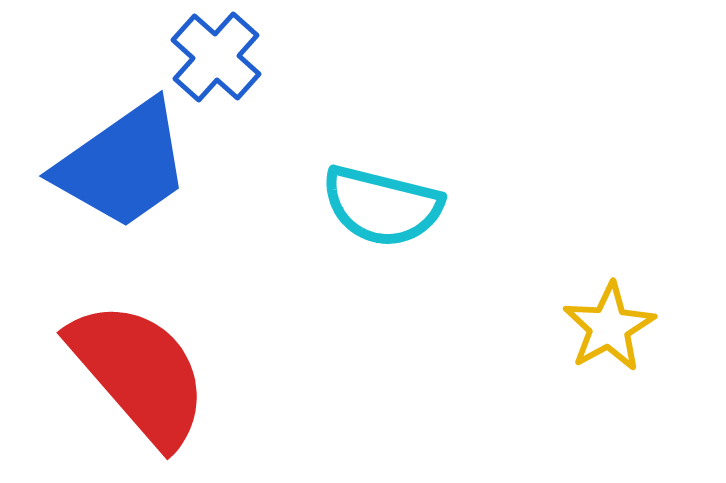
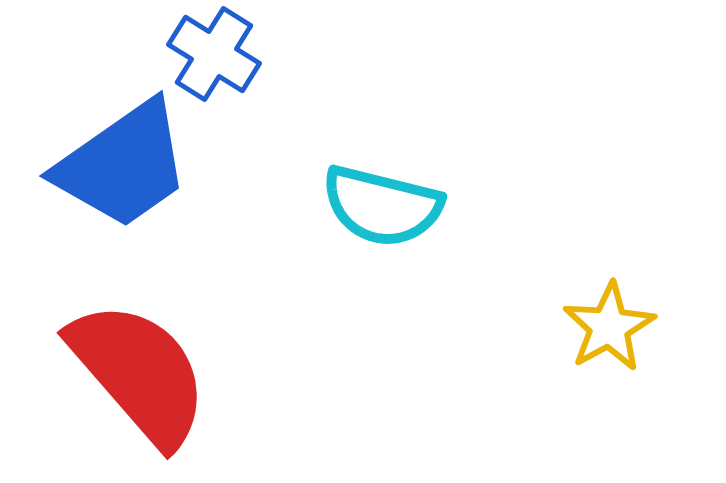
blue cross: moved 2 px left, 3 px up; rotated 10 degrees counterclockwise
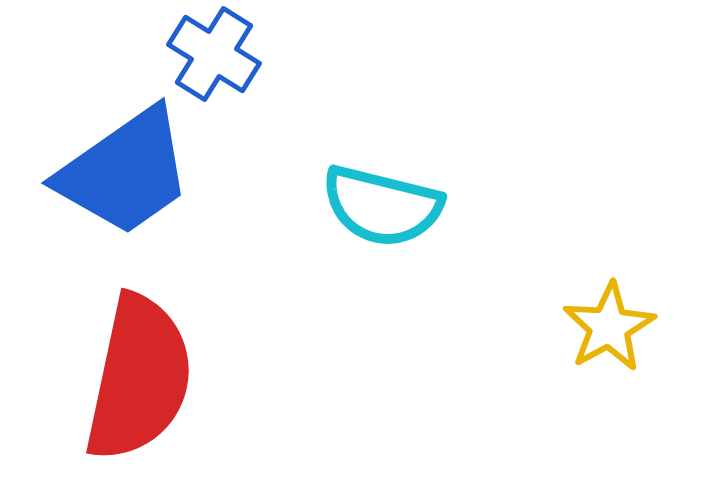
blue trapezoid: moved 2 px right, 7 px down
red semicircle: moved 5 px down; rotated 53 degrees clockwise
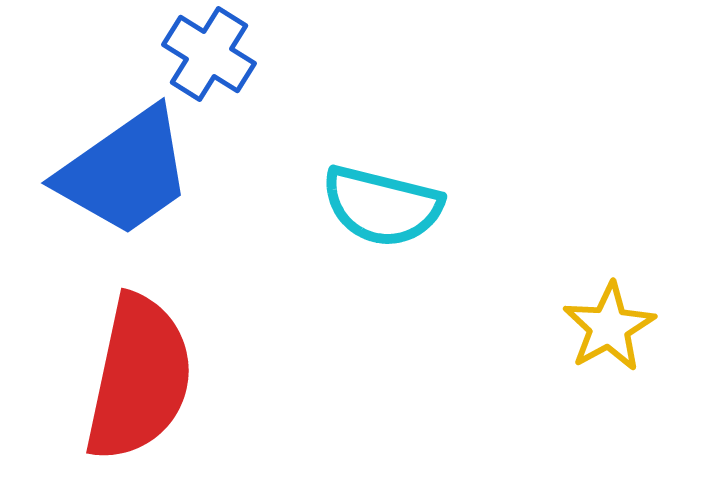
blue cross: moved 5 px left
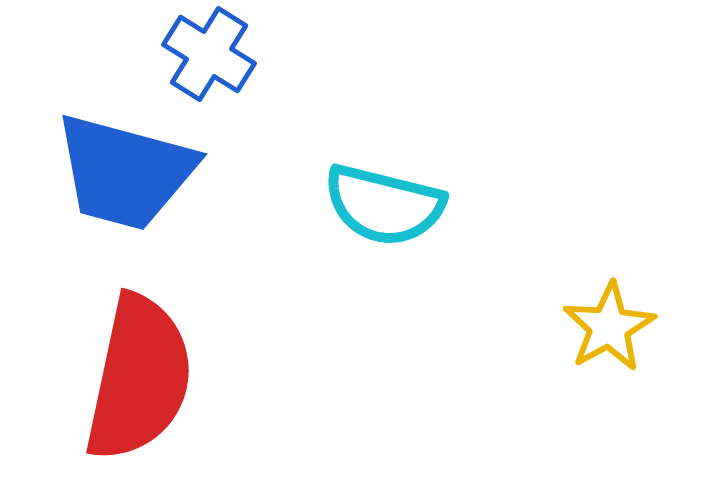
blue trapezoid: rotated 50 degrees clockwise
cyan semicircle: moved 2 px right, 1 px up
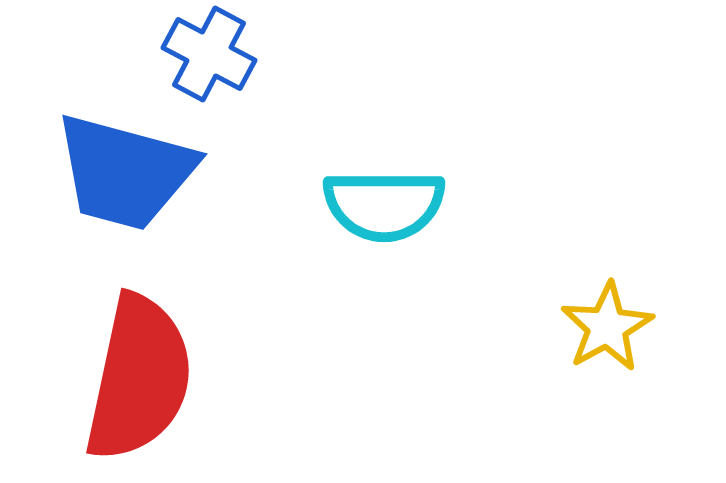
blue cross: rotated 4 degrees counterclockwise
cyan semicircle: rotated 14 degrees counterclockwise
yellow star: moved 2 px left
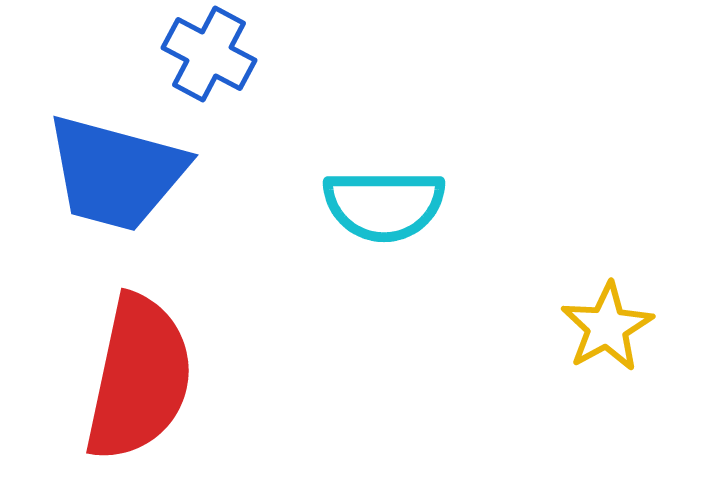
blue trapezoid: moved 9 px left, 1 px down
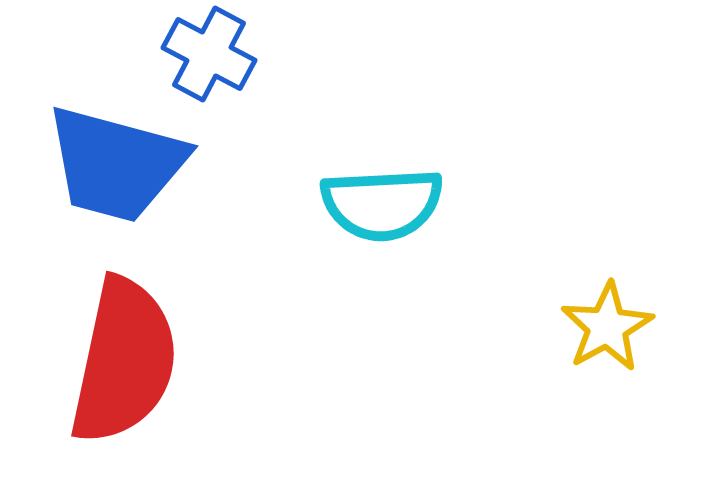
blue trapezoid: moved 9 px up
cyan semicircle: moved 2 px left, 1 px up; rotated 3 degrees counterclockwise
red semicircle: moved 15 px left, 17 px up
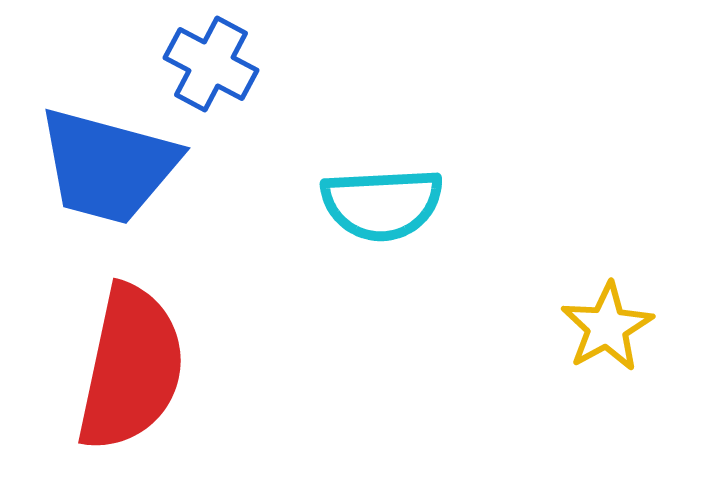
blue cross: moved 2 px right, 10 px down
blue trapezoid: moved 8 px left, 2 px down
red semicircle: moved 7 px right, 7 px down
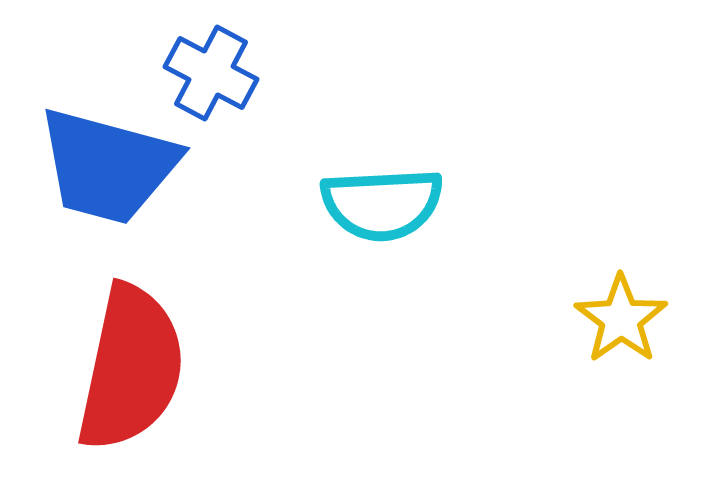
blue cross: moved 9 px down
yellow star: moved 14 px right, 8 px up; rotated 6 degrees counterclockwise
